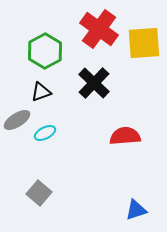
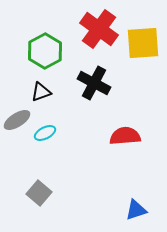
yellow square: moved 1 px left
black cross: rotated 16 degrees counterclockwise
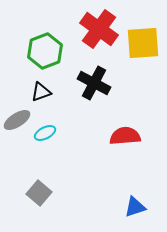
green hexagon: rotated 8 degrees clockwise
blue triangle: moved 1 px left, 3 px up
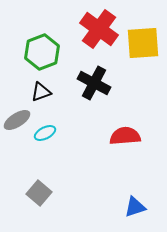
green hexagon: moved 3 px left, 1 px down
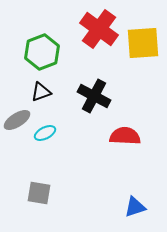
black cross: moved 13 px down
red semicircle: rotated 8 degrees clockwise
gray square: rotated 30 degrees counterclockwise
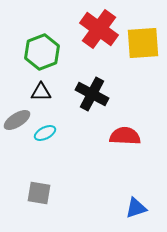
black triangle: rotated 20 degrees clockwise
black cross: moved 2 px left, 2 px up
blue triangle: moved 1 px right, 1 px down
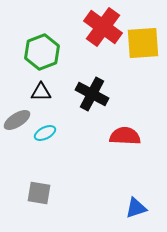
red cross: moved 4 px right, 2 px up
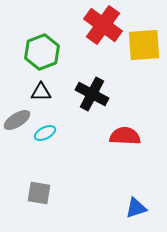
red cross: moved 2 px up
yellow square: moved 1 px right, 2 px down
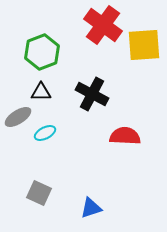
gray ellipse: moved 1 px right, 3 px up
gray square: rotated 15 degrees clockwise
blue triangle: moved 45 px left
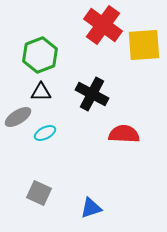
green hexagon: moved 2 px left, 3 px down
red semicircle: moved 1 px left, 2 px up
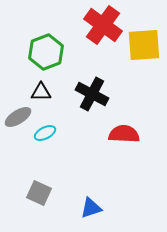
green hexagon: moved 6 px right, 3 px up
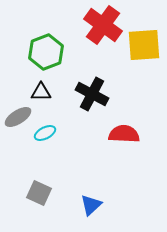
blue triangle: moved 3 px up; rotated 25 degrees counterclockwise
